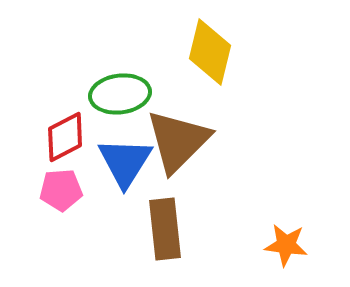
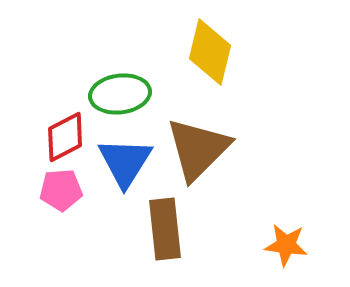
brown triangle: moved 20 px right, 8 px down
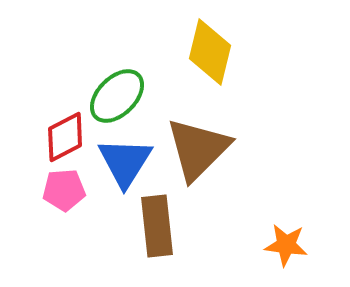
green ellipse: moved 3 px left, 2 px down; rotated 38 degrees counterclockwise
pink pentagon: moved 3 px right
brown rectangle: moved 8 px left, 3 px up
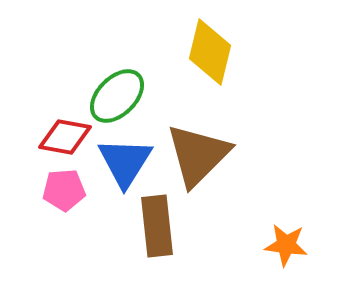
red diamond: rotated 38 degrees clockwise
brown triangle: moved 6 px down
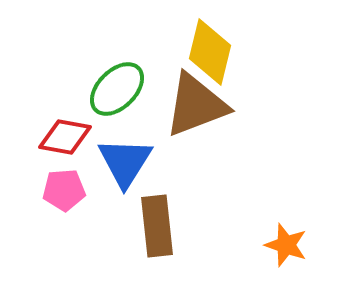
green ellipse: moved 7 px up
brown triangle: moved 2 px left, 50 px up; rotated 24 degrees clockwise
orange star: rotated 12 degrees clockwise
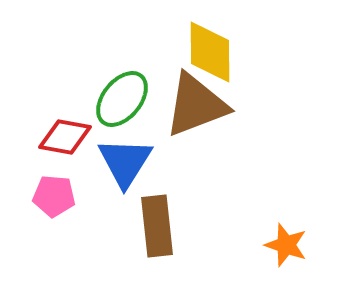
yellow diamond: rotated 14 degrees counterclockwise
green ellipse: moved 5 px right, 10 px down; rotated 6 degrees counterclockwise
pink pentagon: moved 10 px left, 6 px down; rotated 9 degrees clockwise
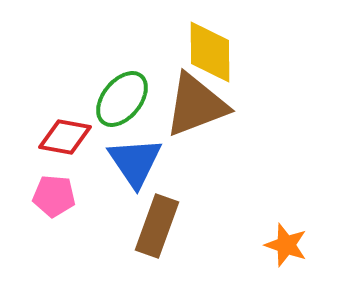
blue triangle: moved 10 px right; rotated 6 degrees counterclockwise
brown rectangle: rotated 26 degrees clockwise
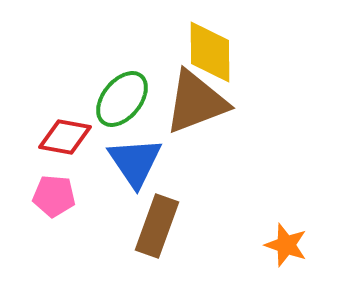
brown triangle: moved 3 px up
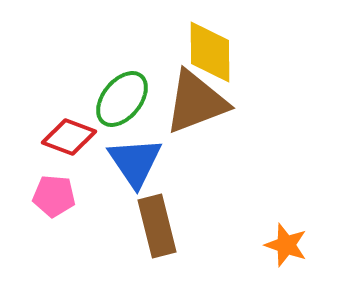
red diamond: moved 4 px right; rotated 10 degrees clockwise
brown rectangle: rotated 34 degrees counterclockwise
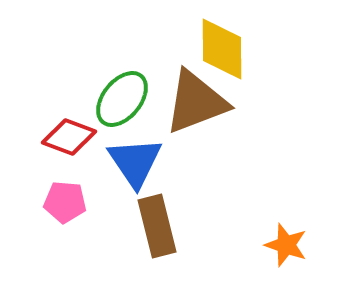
yellow diamond: moved 12 px right, 3 px up
pink pentagon: moved 11 px right, 6 px down
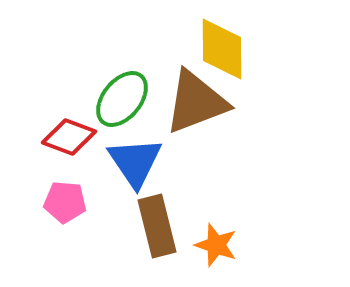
orange star: moved 70 px left
